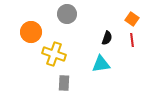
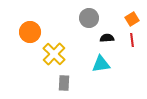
gray circle: moved 22 px right, 4 px down
orange square: rotated 24 degrees clockwise
orange circle: moved 1 px left
black semicircle: rotated 112 degrees counterclockwise
yellow cross: rotated 25 degrees clockwise
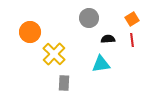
black semicircle: moved 1 px right, 1 px down
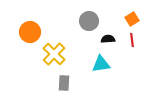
gray circle: moved 3 px down
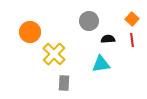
orange square: rotated 16 degrees counterclockwise
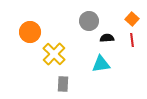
black semicircle: moved 1 px left, 1 px up
gray rectangle: moved 1 px left, 1 px down
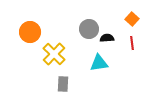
gray circle: moved 8 px down
red line: moved 3 px down
cyan triangle: moved 2 px left, 1 px up
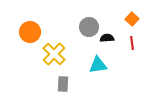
gray circle: moved 2 px up
cyan triangle: moved 1 px left, 2 px down
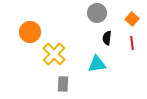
gray circle: moved 8 px right, 14 px up
black semicircle: rotated 80 degrees counterclockwise
cyan triangle: moved 1 px left, 1 px up
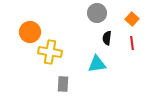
yellow cross: moved 4 px left, 2 px up; rotated 35 degrees counterclockwise
